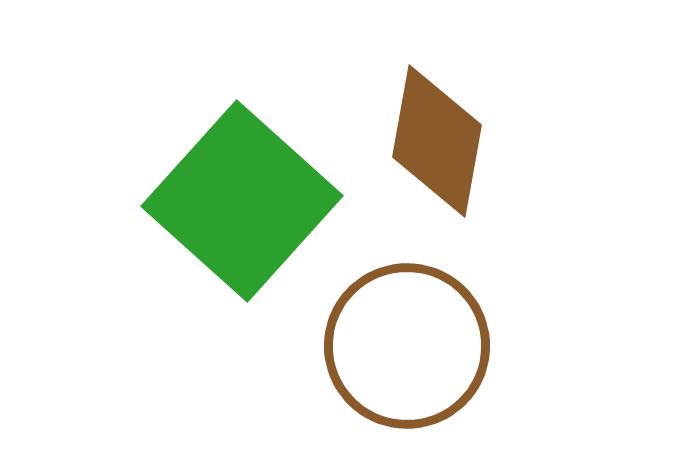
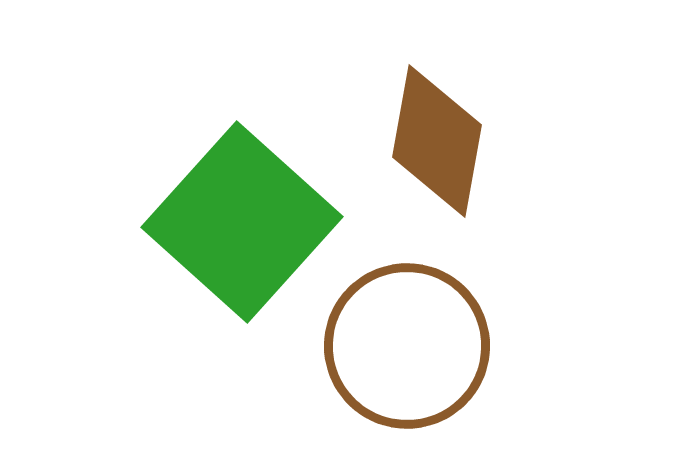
green square: moved 21 px down
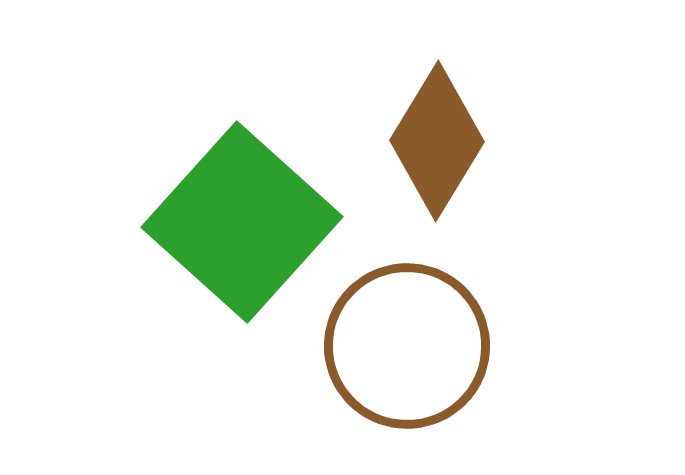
brown diamond: rotated 21 degrees clockwise
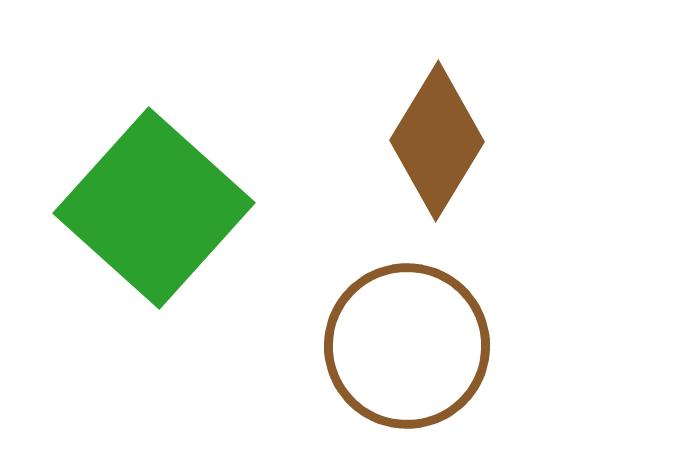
green square: moved 88 px left, 14 px up
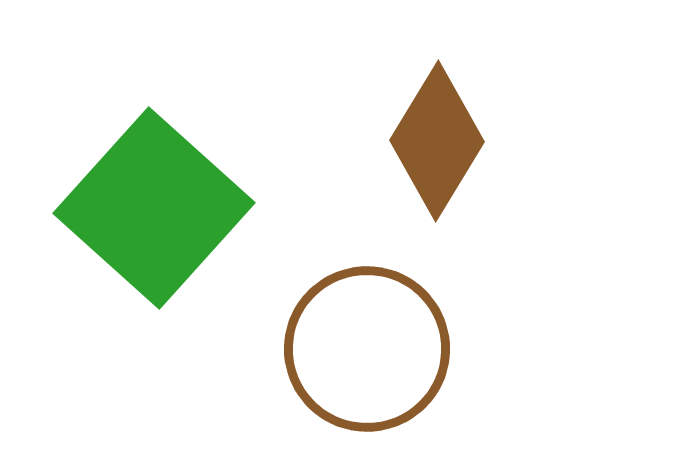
brown circle: moved 40 px left, 3 px down
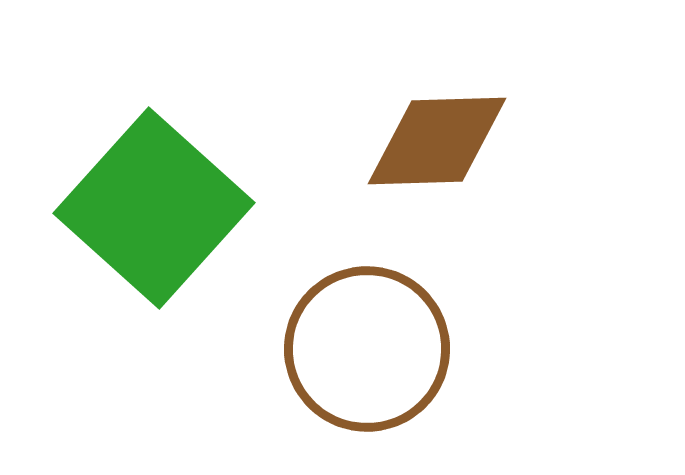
brown diamond: rotated 57 degrees clockwise
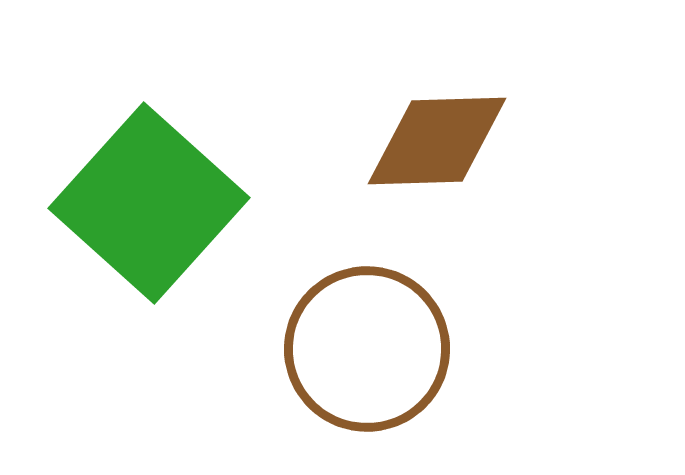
green square: moved 5 px left, 5 px up
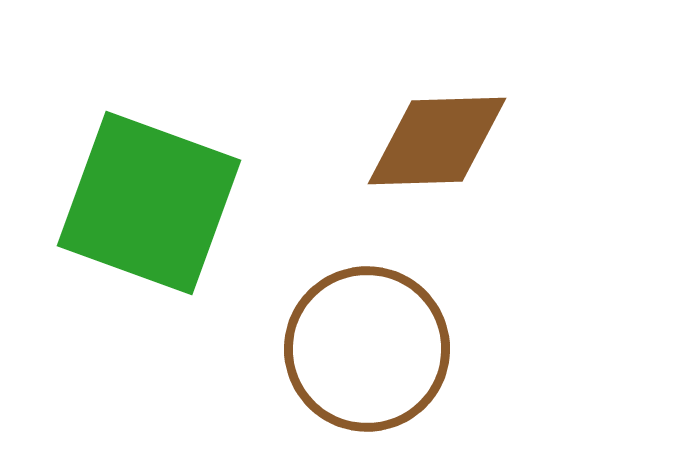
green square: rotated 22 degrees counterclockwise
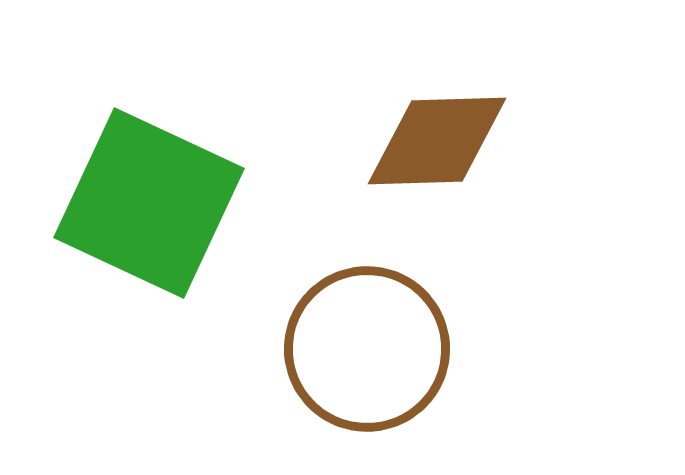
green square: rotated 5 degrees clockwise
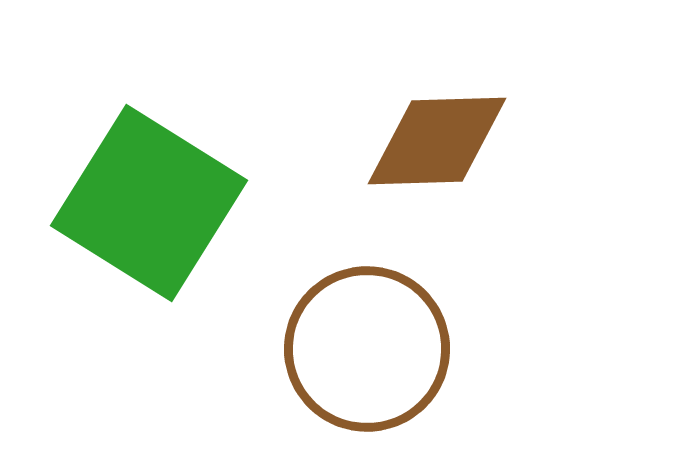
green square: rotated 7 degrees clockwise
